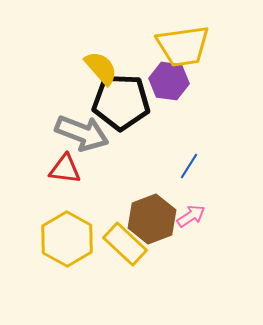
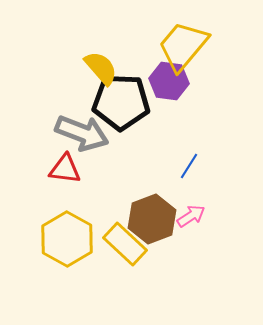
yellow trapezoid: rotated 138 degrees clockwise
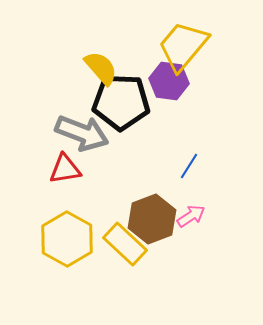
red triangle: rotated 16 degrees counterclockwise
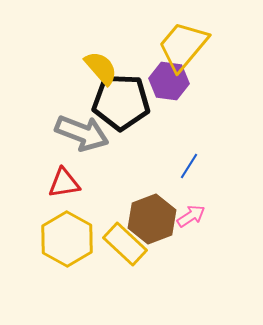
red triangle: moved 1 px left, 14 px down
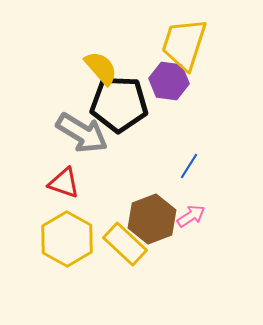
yellow trapezoid: moved 1 px right, 2 px up; rotated 22 degrees counterclockwise
black pentagon: moved 2 px left, 2 px down
gray arrow: rotated 10 degrees clockwise
red triangle: rotated 28 degrees clockwise
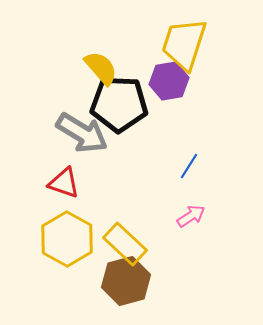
purple hexagon: rotated 18 degrees counterclockwise
brown hexagon: moved 26 px left, 62 px down; rotated 6 degrees clockwise
